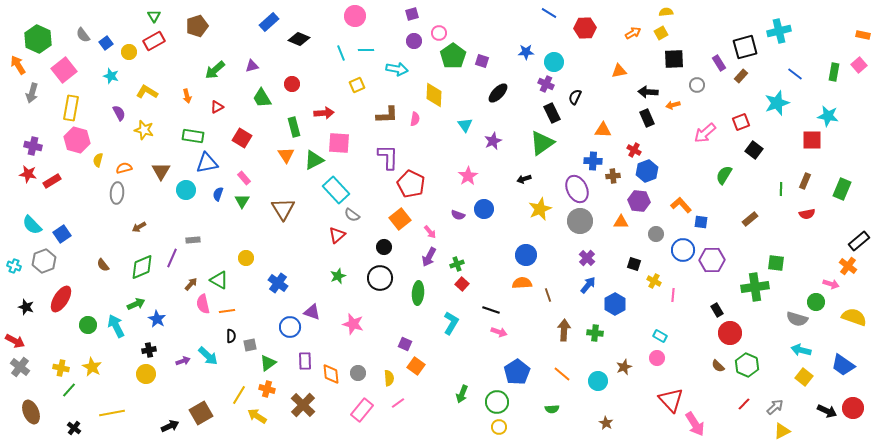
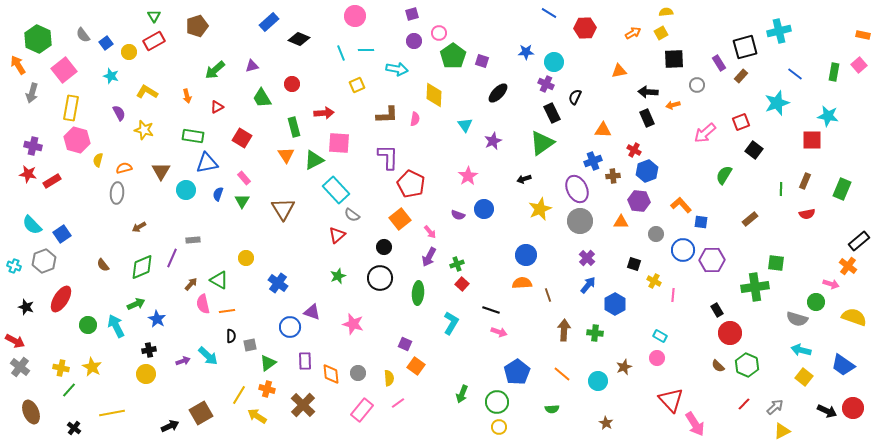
blue cross at (593, 161): rotated 24 degrees counterclockwise
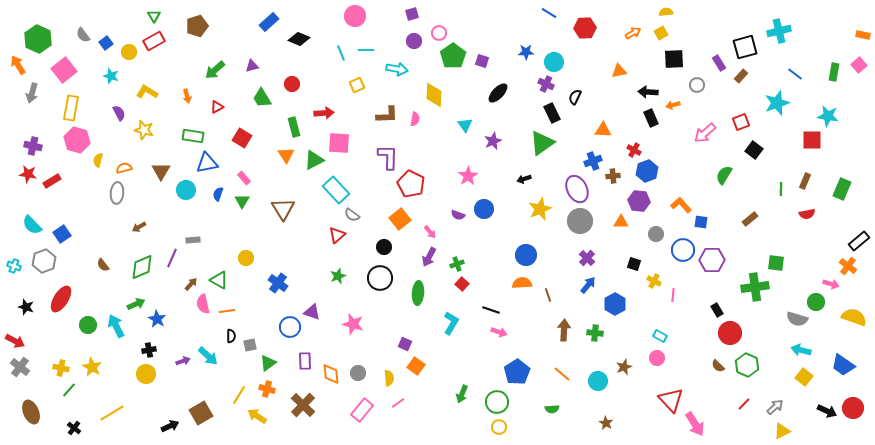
black rectangle at (647, 118): moved 4 px right
yellow line at (112, 413): rotated 20 degrees counterclockwise
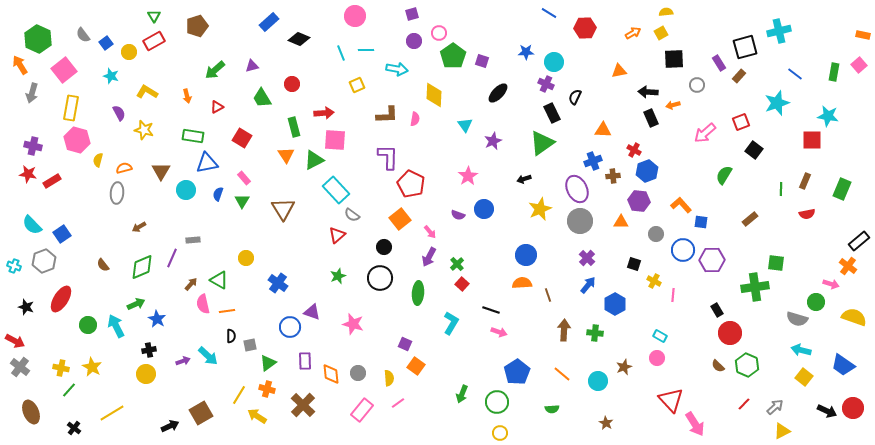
orange arrow at (18, 65): moved 2 px right
brown rectangle at (741, 76): moved 2 px left
pink square at (339, 143): moved 4 px left, 3 px up
green cross at (457, 264): rotated 24 degrees counterclockwise
yellow circle at (499, 427): moved 1 px right, 6 px down
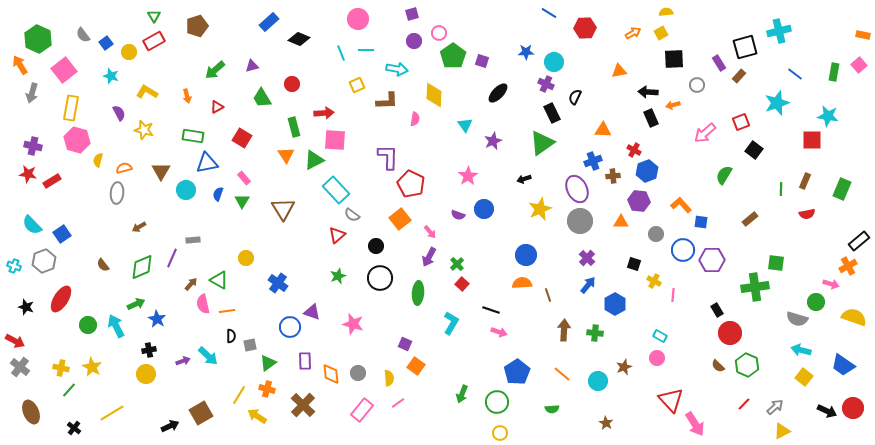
pink circle at (355, 16): moved 3 px right, 3 px down
brown L-shape at (387, 115): moved 14 px up
black circle at (384, 247): moved 8 px left, 1 px up
orange cross at (848, 266): rotated 24 degrees clockwise
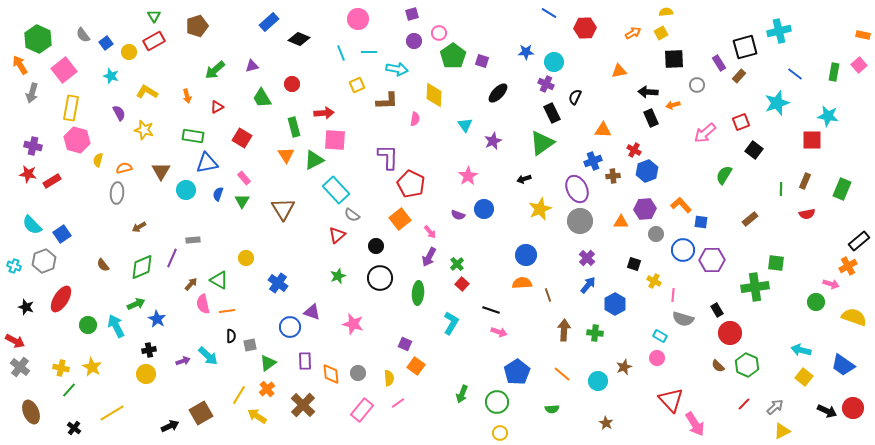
cyan line at (366, 50): moved 3 px right, 2 px down
purple hexagon at (639, 201): moved 6 px right, 8 px down; rotated 10 degrees counterclockwise
gray semicircle at (797, 319): moved 114 px left
orange cross at (267, 389): rotated 35 degrees clockwise
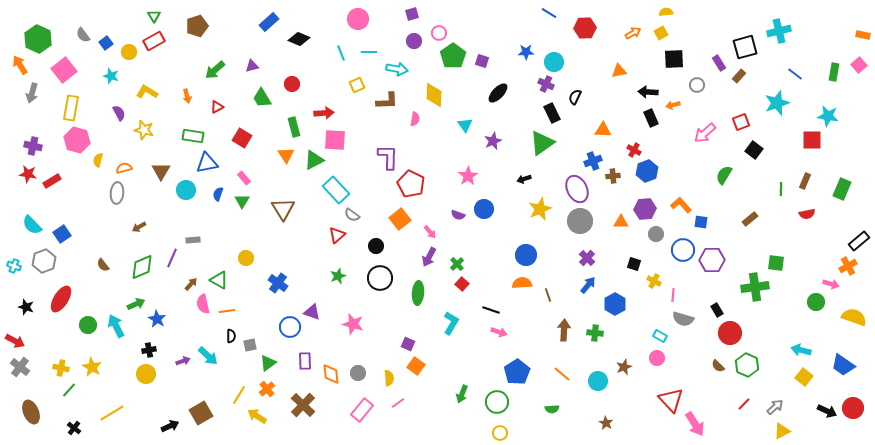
purple square at (405, 344): moved 3 px right
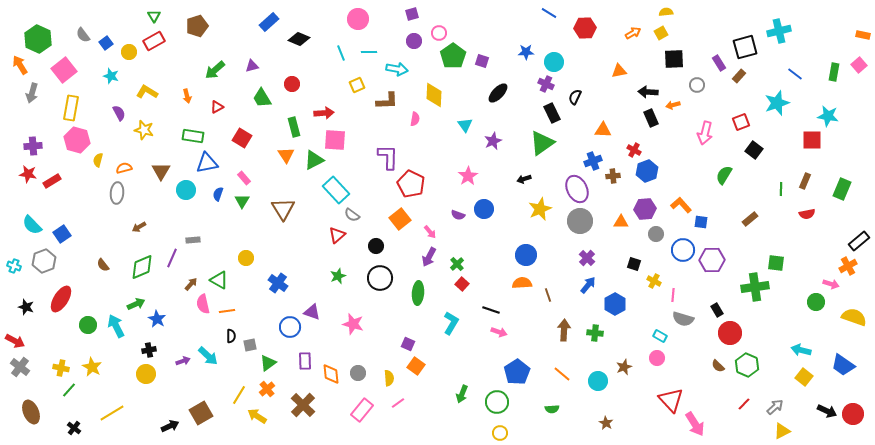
pink arrow at (705, 133): rotated 35 degrees counterclockwise
purple cross at (33, 146): rotated 18 degrees counterclockwise
red circle at (853, 408): moved 6 px down
